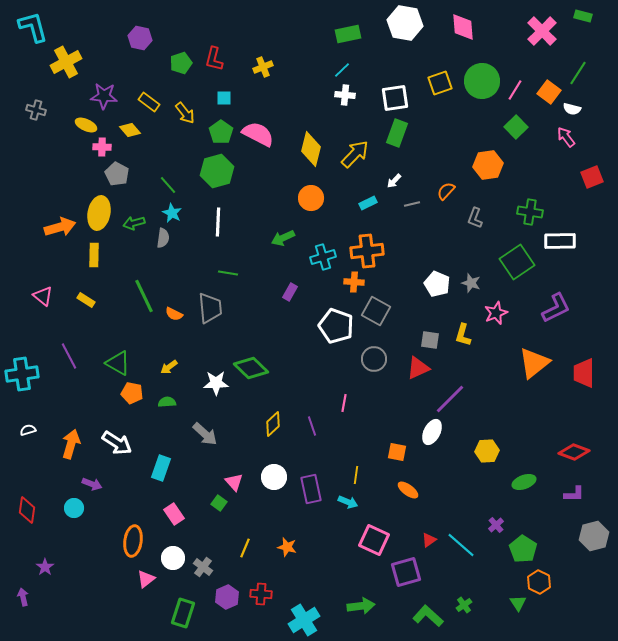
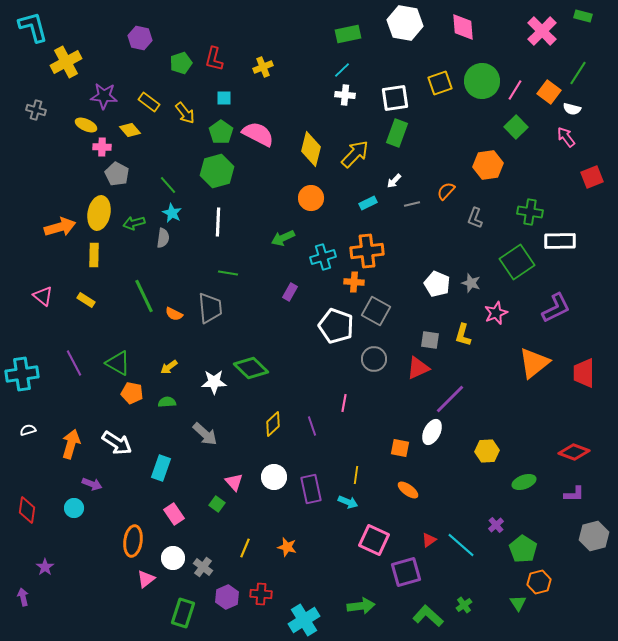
purple line at (69, 356): moved 5 px right, 7 px down
white star at (216, 383): moved 2 px left, 1 px up
orange square at (397, 452): moved 3 px right, 4 px up
green square at (219, 503): moved 2 px left, 1 px down
orange hexagon at (539, 582): rotated 20 degrees clockwise
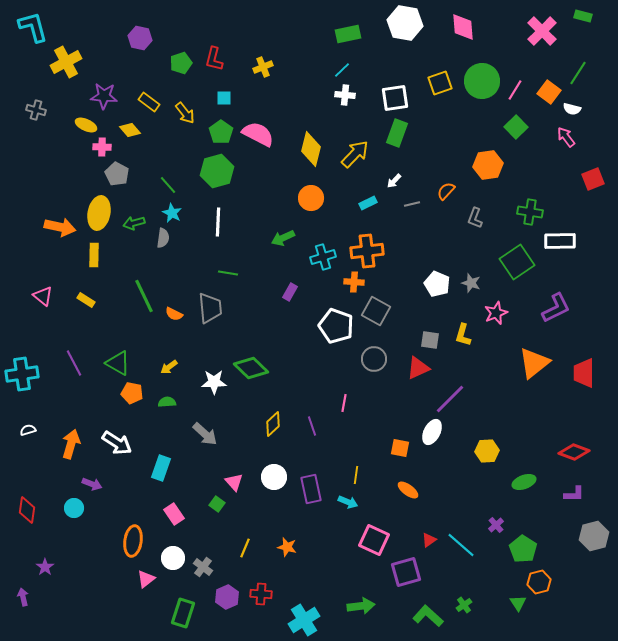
red square at (592, 177): moved 1 px right, 2 px down
orange arrow at (60, 227): rotated 28 degrees clockwise
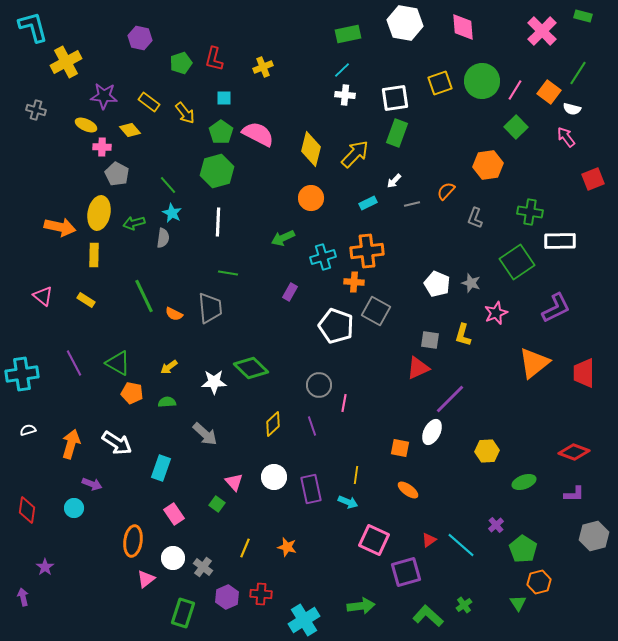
gray circle at (374, 359): moved 55 px left, 26 px down
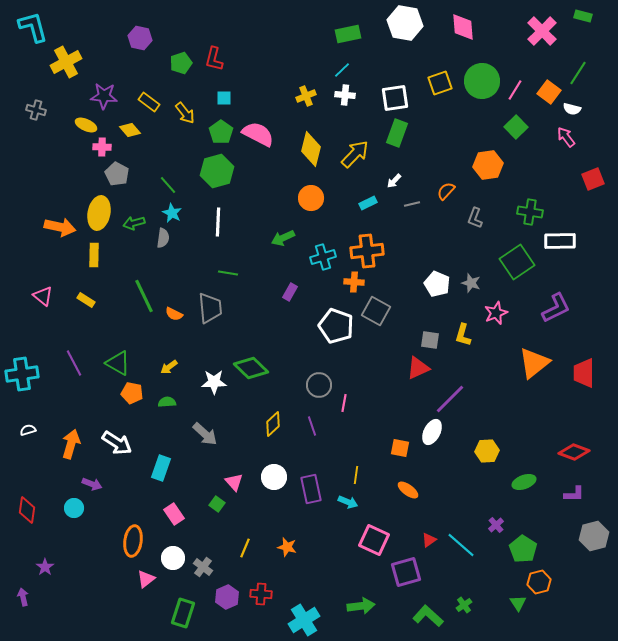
yellow cross at (263, 67): moved 43 px right, 29 px down
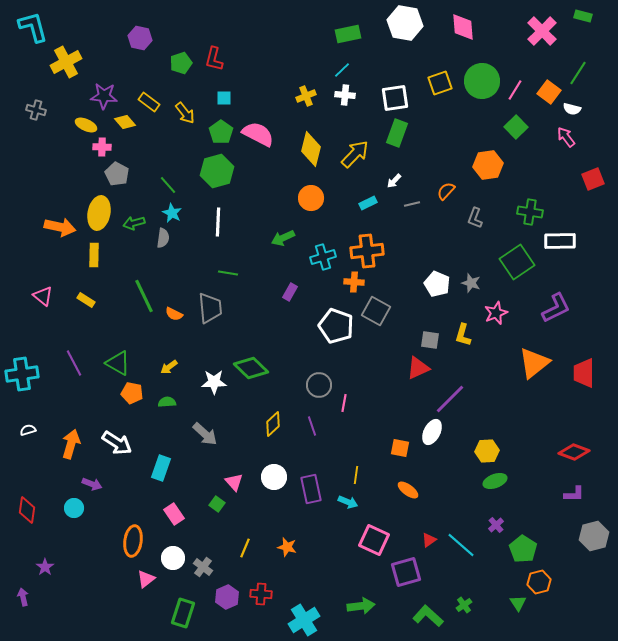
yellow diamond at (130, 130): moved 5 px left, 8 px up
green ellipse at (524, 482): moved 29 px left, 1 px up
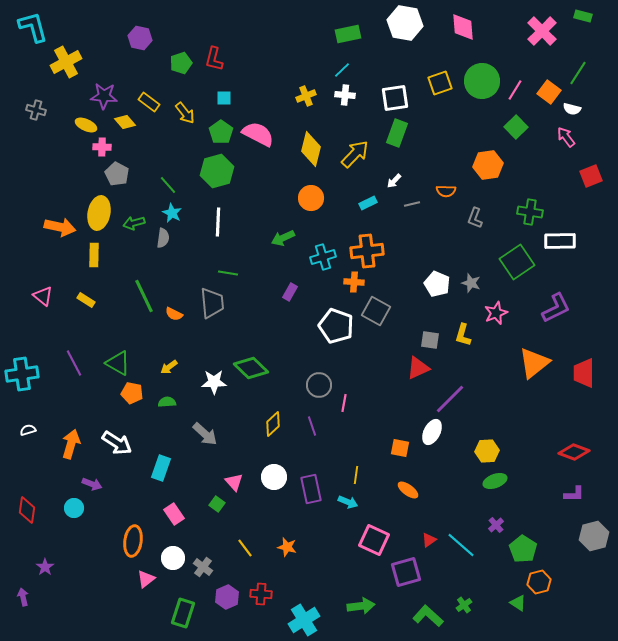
red square at (593, 179): moved 2 px left, 3 px up
orange semicircle at (446, 191): rotated 132 degrees counterclockwise
gray trapezoid at (210, 308): moved 2 px right, 5 px up
yellow line at (245, 548): rotated 60 degrees counterclockwise
green triangle at (518, 603): rotated 24 degrees counterclockwise
